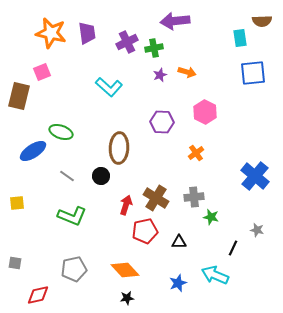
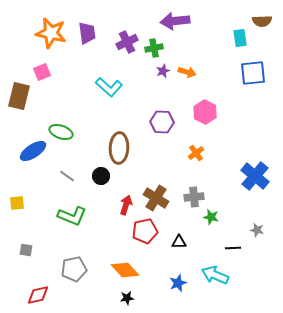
purple star: moved 3 px right, 4 px up
black line: rotated 63 degrees clockwise
gray square: moved 11 px right, 13 px up
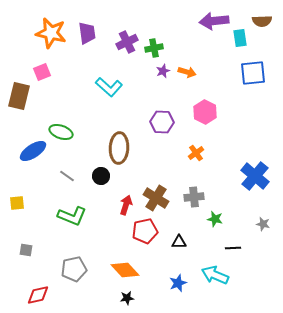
purple arrow: moved 39 px right
green star: moved 4 px right, 2 px down
gray star: moved 6 px right, 6 px up
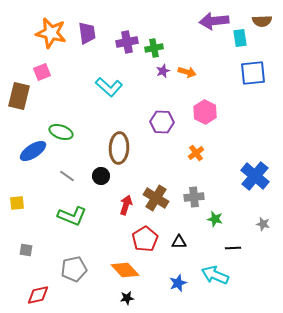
purple cross: rotated 15 degrees clockwise
red pentagon: moved 8 px down; rotated 20 degrees counterclockwise
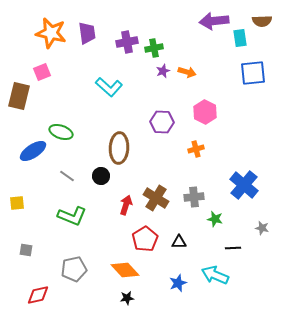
orange cross: moved 4 px up; rotated 21 degrees clockwise
blue cross: moved 11 px left, 9 px down
gray star: moved 1 px left, 4 px down
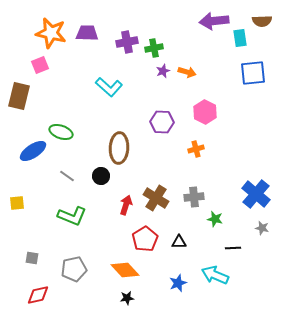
purple trapezoid: rotated 80 degrees counterclockwise
pink square: moved 2 px left, 7 px up
blue cross: moved 12 px right, 9 px down
gray square: moved 6 px right, 8 px down
